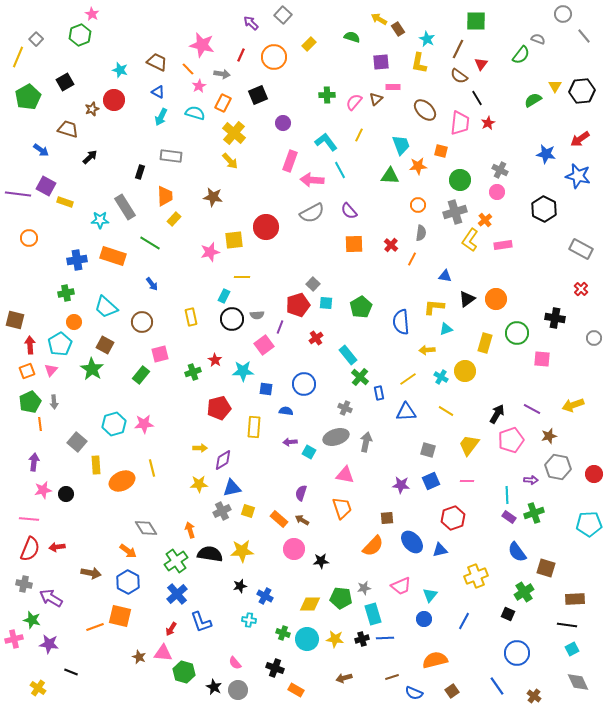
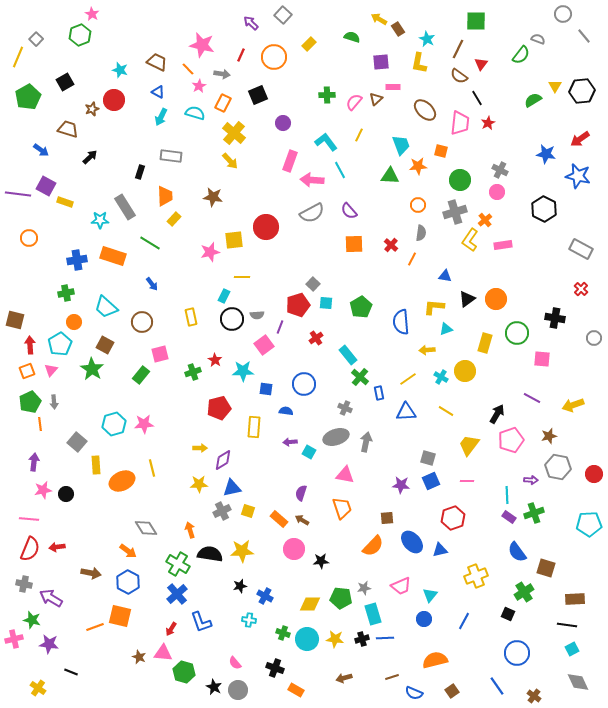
purple line at (532, 409): moved 11 px up
gray square at (428, 450): moved 8 px down
green cross at (176, 561): moved 2 px right, 3 px down; rotated 25 degrees counterclockwise
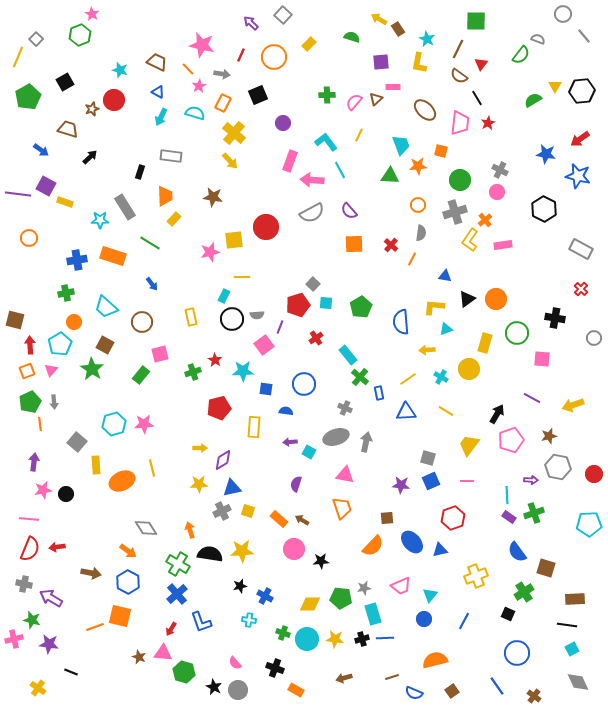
yellow circle at (465, 371): moved 4 px right, 2 px up
purple semicircle at (301, 493): moved 5 px left, 9 px up
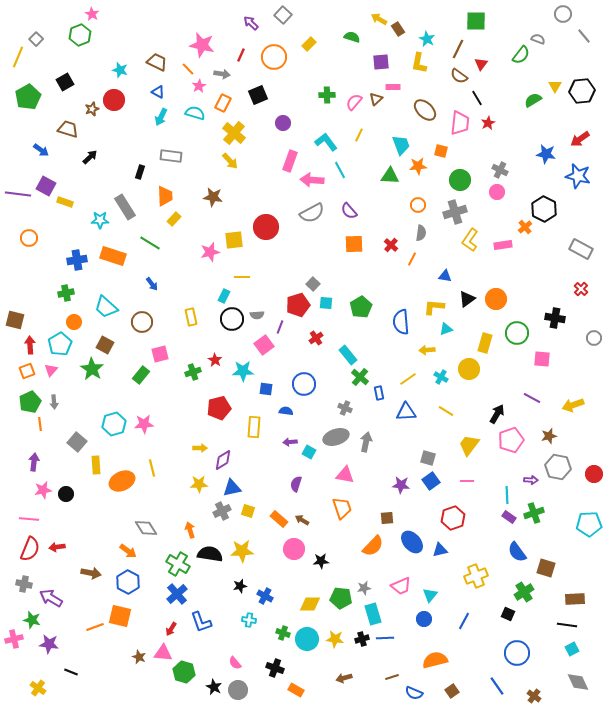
orange cross at (485, 220): moved 40 px right, 7 px down
blue square at (431, 481): rotated 12 degrees counterclockwise
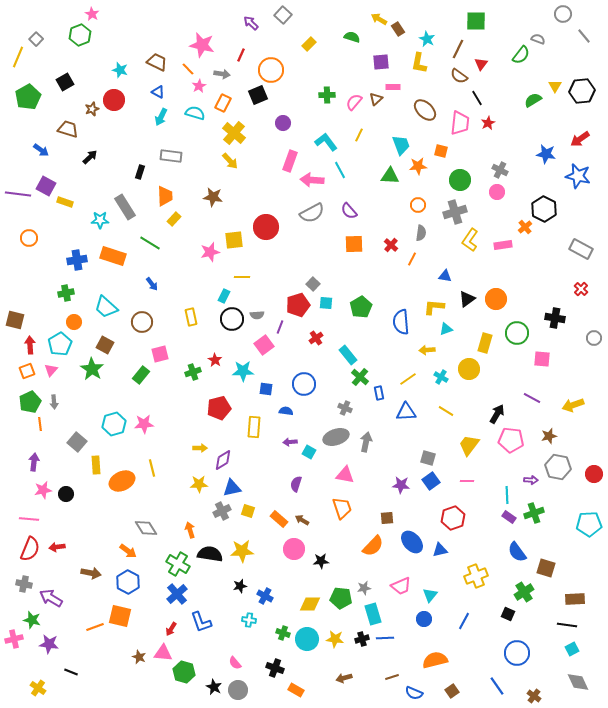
orange circle at (274, 57): moved 3 px left, 13 px down
pink pentagon at (511, 440): rotated 25 degrees clockwise
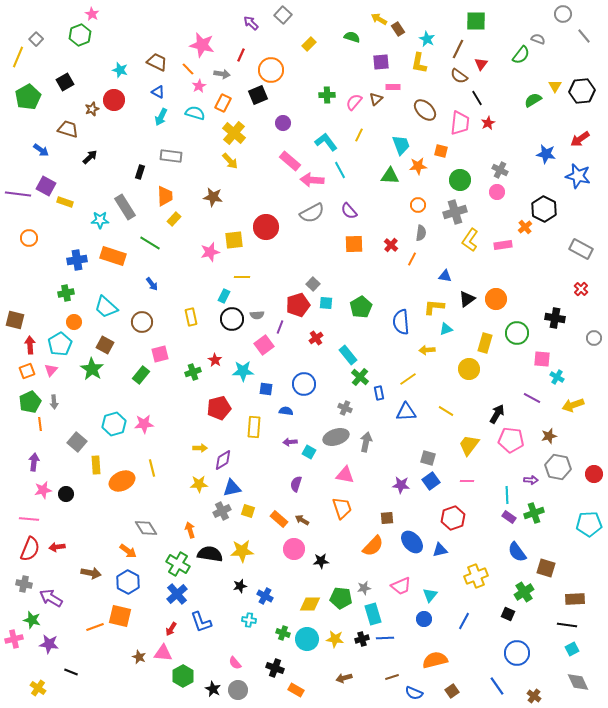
pink rectangle at (290, 161): rotated 70 degrees counterclockwise
cyan cross at (441, 377): moved 116 px right
green hexagon at (184, 672): moved 1 px left, 4 px down; rotated 15 degrees clockwise
black star at (214, 687): moved 1 px left, 2 px down
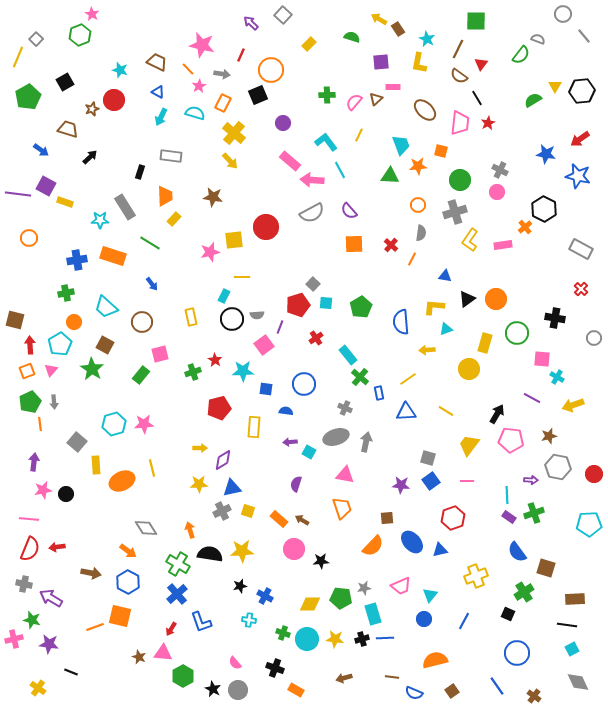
brown line at (392, 677): rotated 24 degrees clockwise
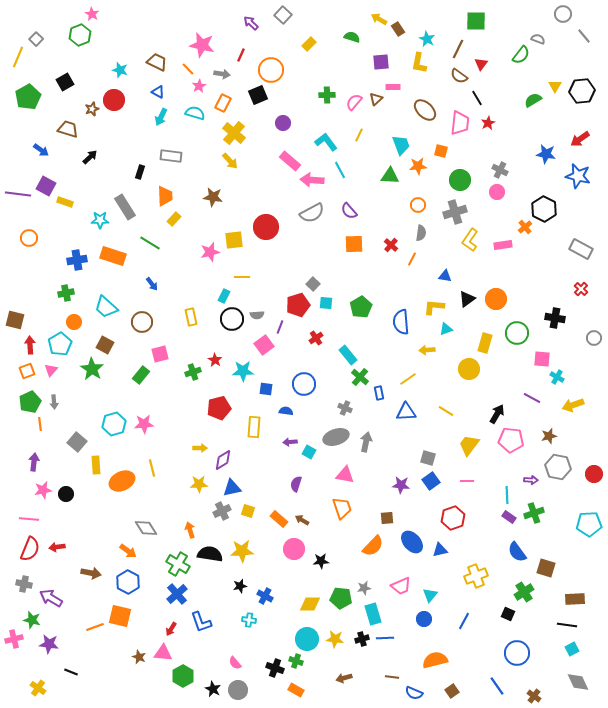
green cross at (283, 633): moved 13 px right, 28 px down
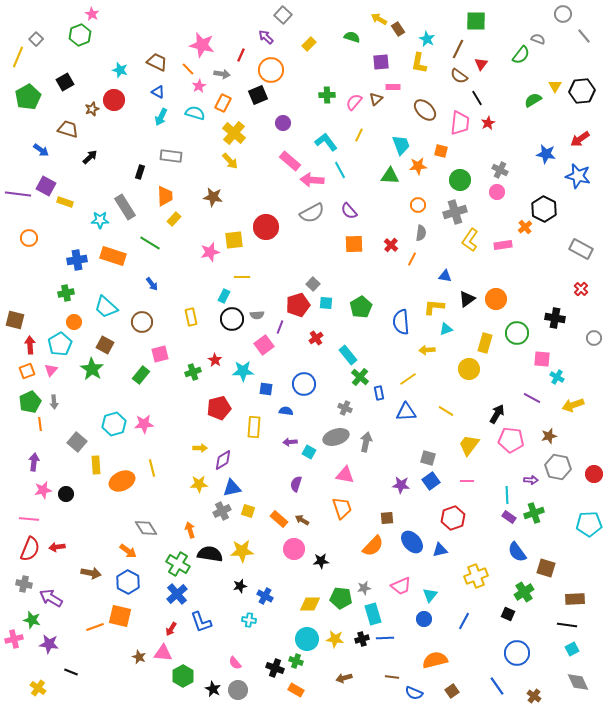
purple arrow at (251, 23): moved 15 px right, 14 px down
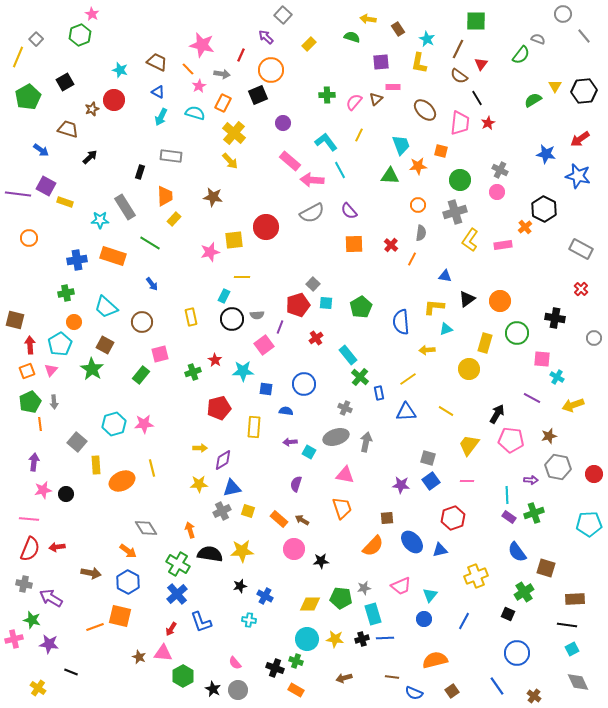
yellow arrow at (379, 19): moved 11 px left; rotated 21 degrees counterclockwise
black hexagon at (582, 91): moved 2 px right
orange circle at (496, 299): moved 4 px right, 2 px down
